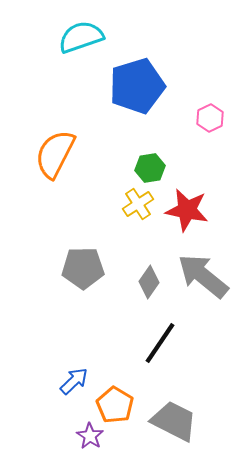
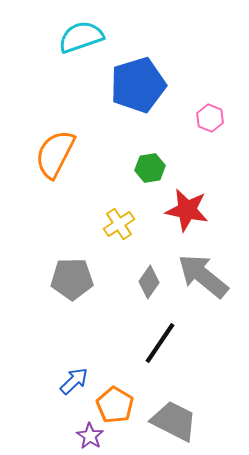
blue pentagon: moved 1 px right, 1 px up
pink hexagon: rotated 12 degrees counterclockwise
yellow cross: moved 19 px left, 20 px down
gray pentagon: moved 11 px left, 11 px down
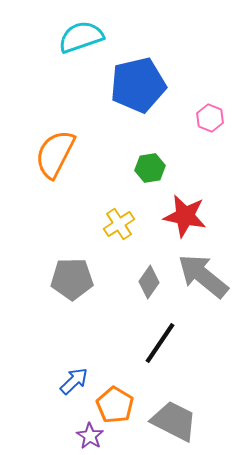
blue pentagon: rotated 4 degrees clockwise
red star: moved 2 px left, 6 px down
